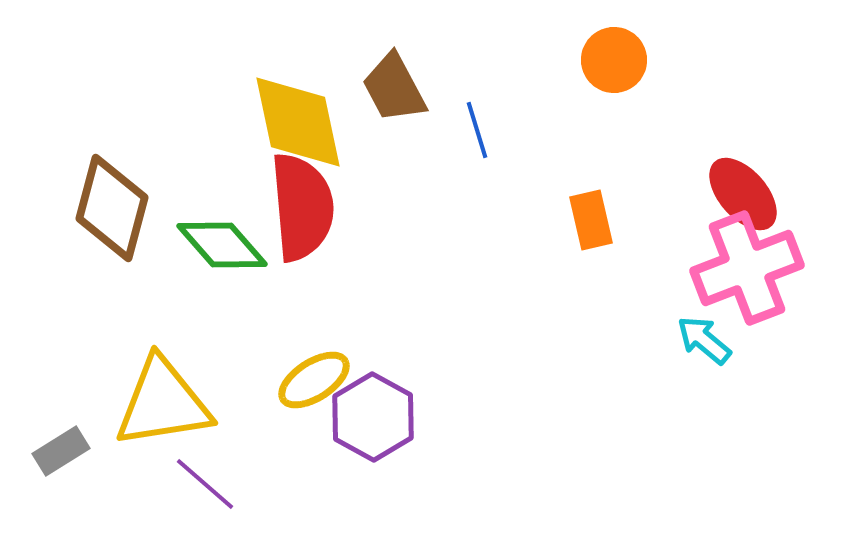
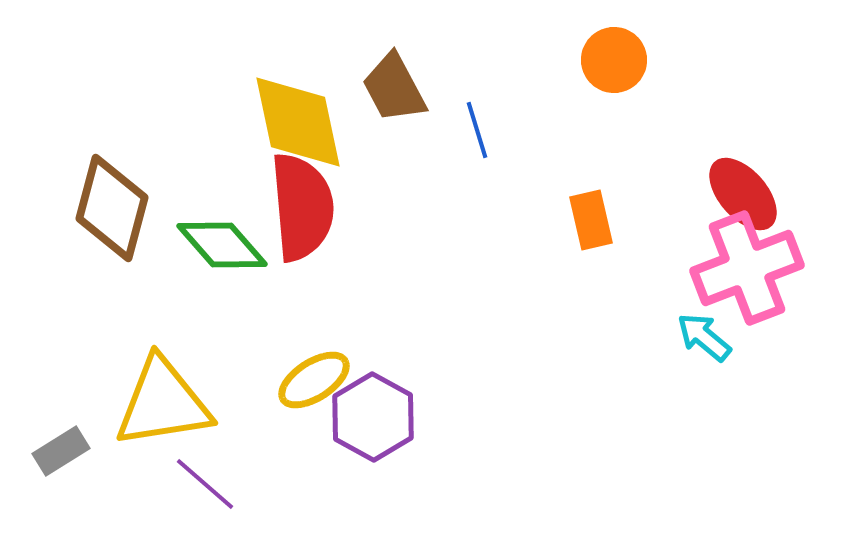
cyan arrow: moved 3 px up
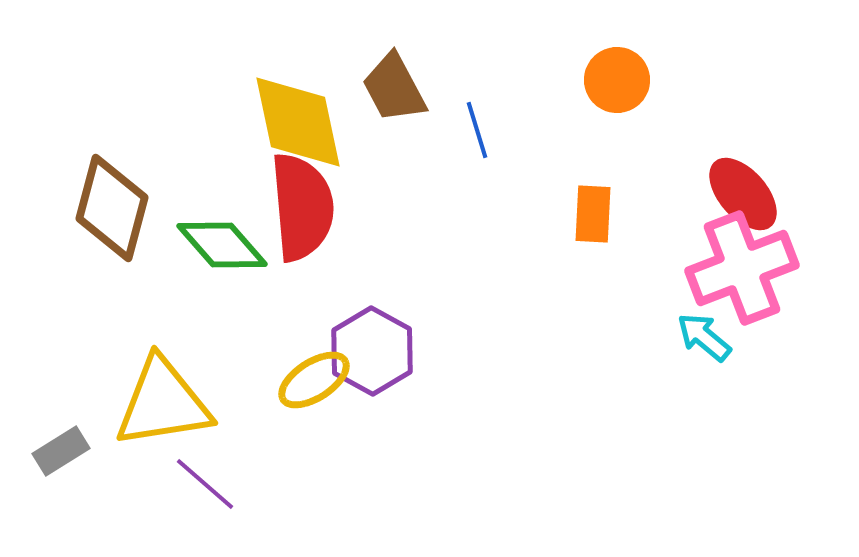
orange circle: moved 3 px right, 20 px down
orange rectangle: moved 2 px right, 6 px up; rotated 16 degrees clockwise
pink cross: moved 5 px left
purple hexagon: moved 1 px left, 66 px up
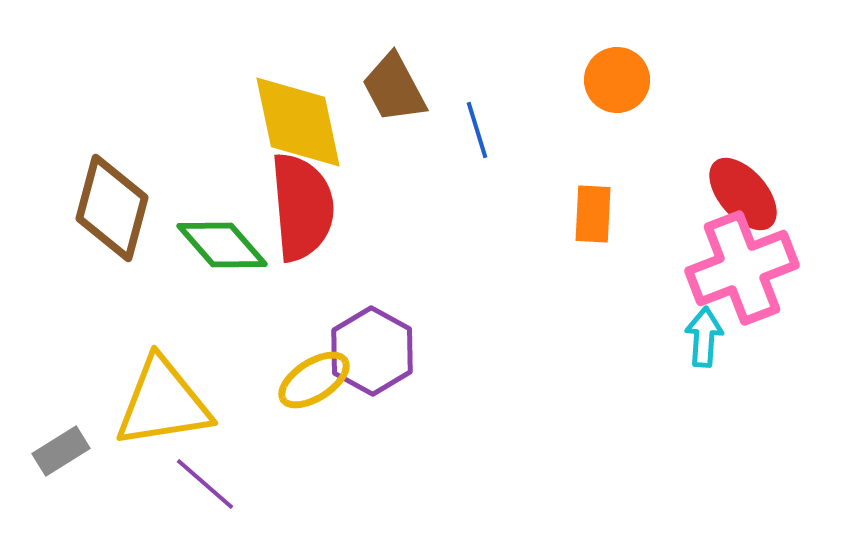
cyan arrow: rotated 54 degrees clockwise
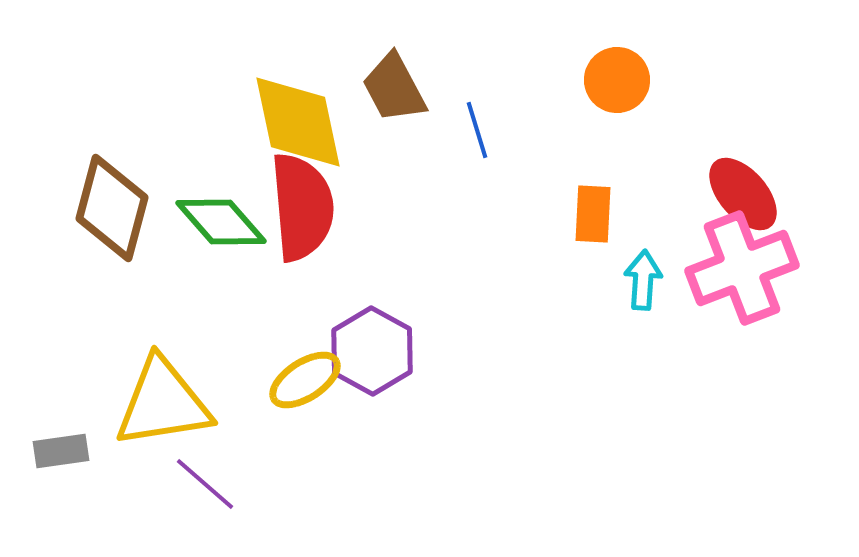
green diamond: moved 1 px left, 23 px up
cyan arrow: moved 61 px left, 57 px up
yellow ellipse: moved 9 px left
gray rectangle: rotated 24 degrees clockwise
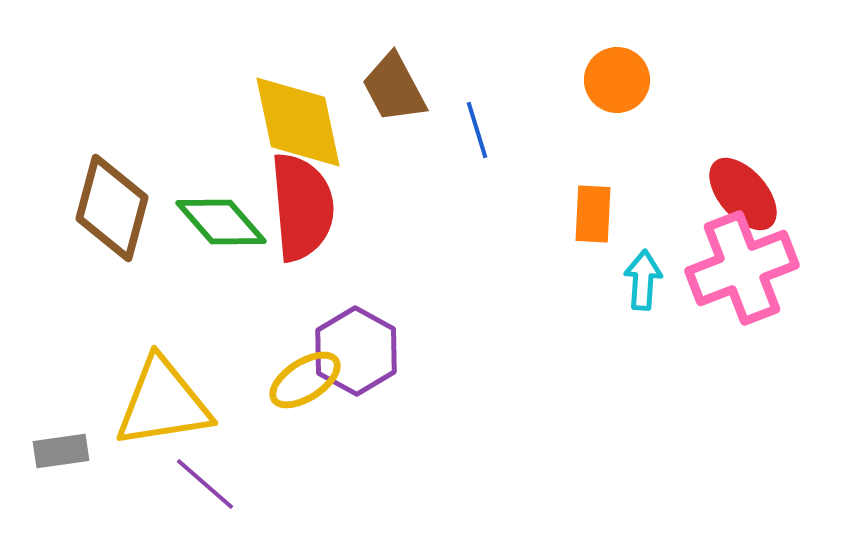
purple hexagon: moved 16 px left
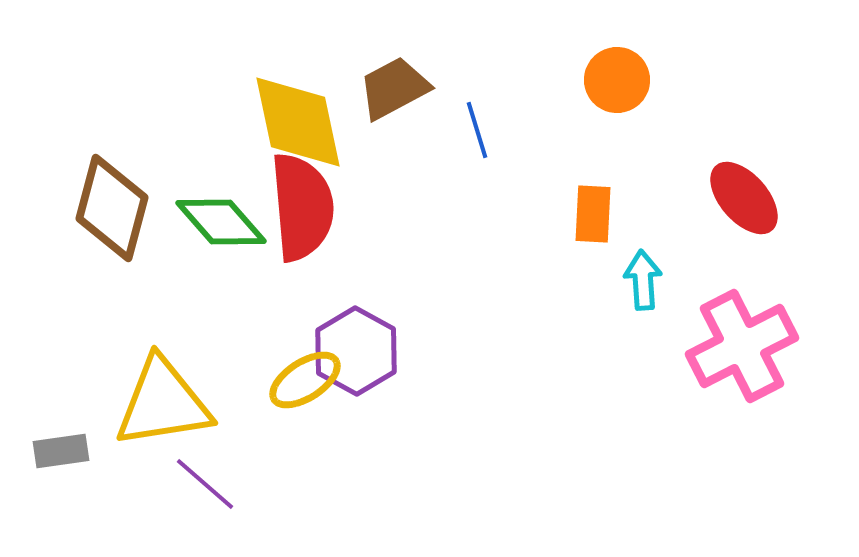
brown trapezoid: rotated 90 degrees clockwise
red ellipse: moved 1 px right, 4 px down
pink cross: moved 78 px down; rotated 6 degrees counterclockwise
cyan arrow: rotated 8 degrees counterclockwise
